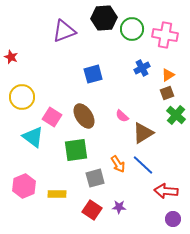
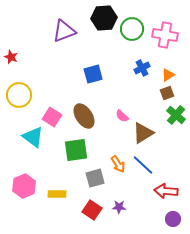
yellow circle: moved 3 px left, 2 px up
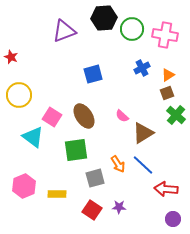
red arrow: moved 2 px up
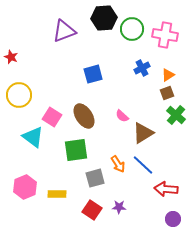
pink hexagon: moved 1 px right, 1 px down
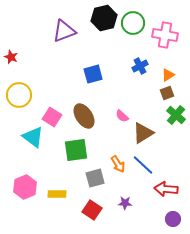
black hexagon: rotated 10 degrees counterclockwise
green circle: moved 1 px right, 6 px up
blue cross: moved 2 px left, 2 px up
purple star: moved 6 px right, 4 px up
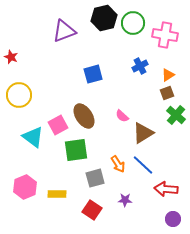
pink square: moved 6 px right, 8 px down; rotated 30 degrees clockwise
purple star: moved 3 px up
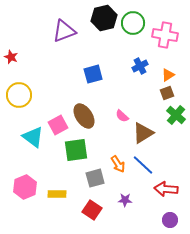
purple circle: moved 3 px left, 1 px down
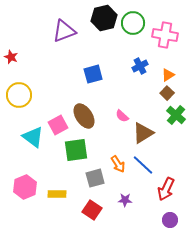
brown square: rotated 24 degrees counterclockwise
red arrow: rotated 70 degrees counterclockwise
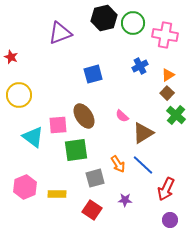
purple triangle: moved 4 px left, 2 px down
pink square: rotated 24 degrees clockwise
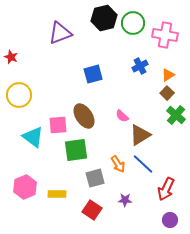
brown triangle: moved 3 px left, 2 px down
blue line: moved 1 px up
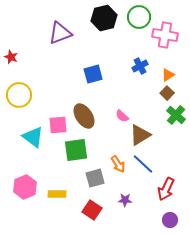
green circle: moved 6 px right, 6 px up
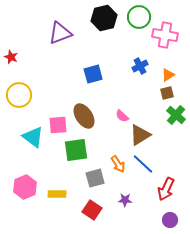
brown square: rotated 32 degrees clockwise
